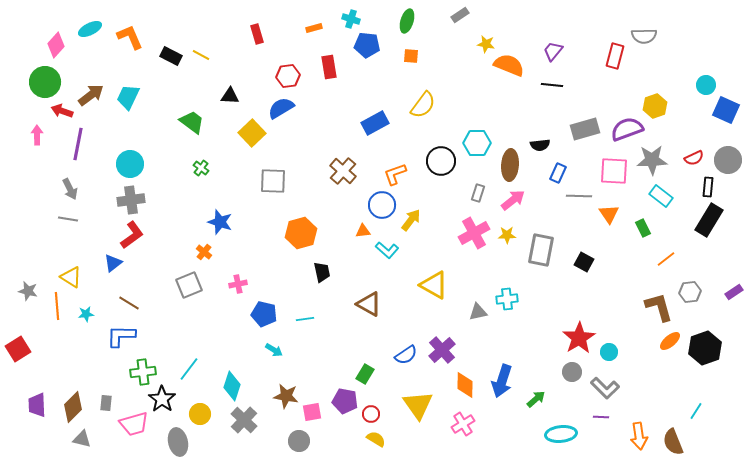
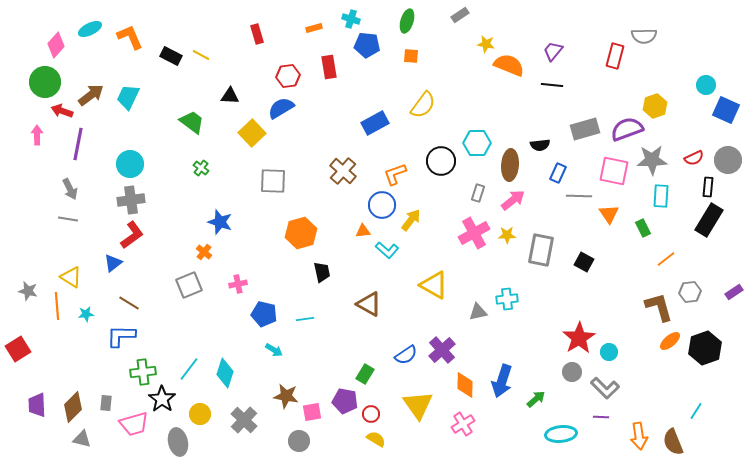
pink square at (614, 171): rotated 8 degrees clockwise
cyan rectangle at (661, 196): rotated 55 degrees clockwise
cyan diamond at (232, 386): moved 7 px left, 13 px up
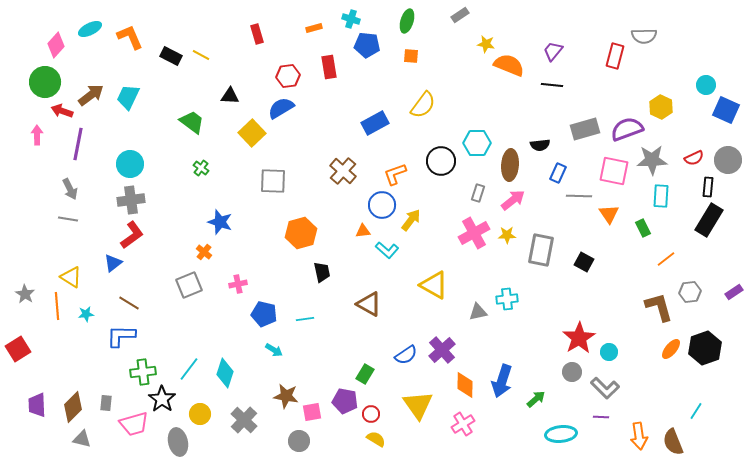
yellow hexagon at (655, 106): moved 6 px right, 1 px down; rotated 15 degrees counterclockwise
gray star at (28, 291): moved 3 px left, 3 px down; rotated 18 degrees clockwise
orange ellipse at (670, 341): moved 1 px right, 8 px down; rotated 10 degrees counterclockwise
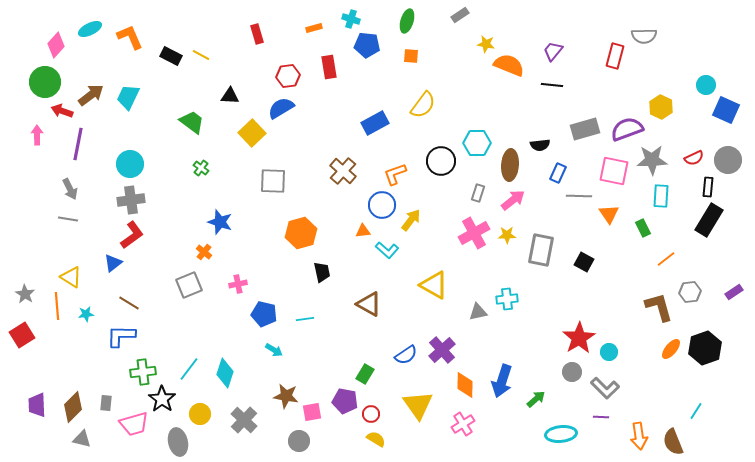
red square at (18, 349): moved 4 px right, 14 px up
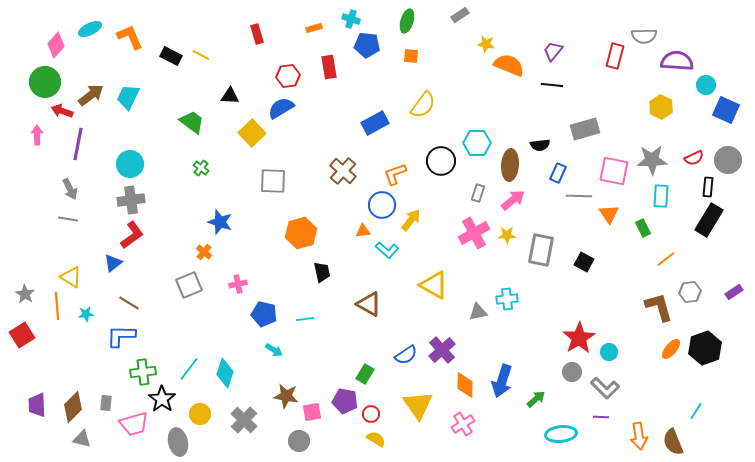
purple semicircle at (627, 129): moved 50 px right, 68 px up; rotated 24 degrees clockwise
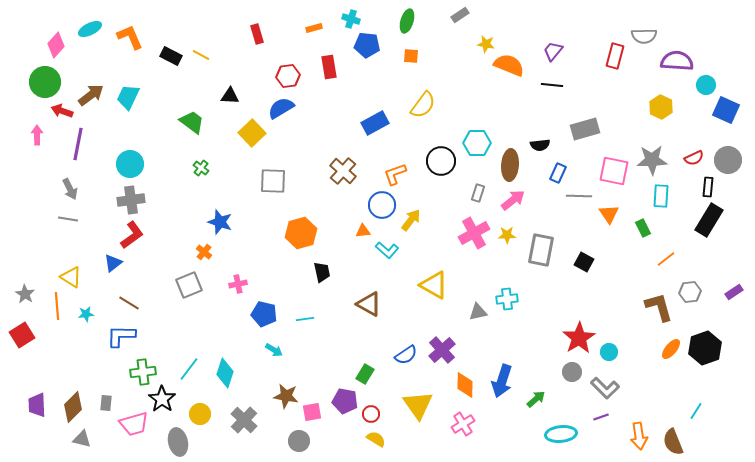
purple line at (601, 417): rotated 21 degrees counterclockwise
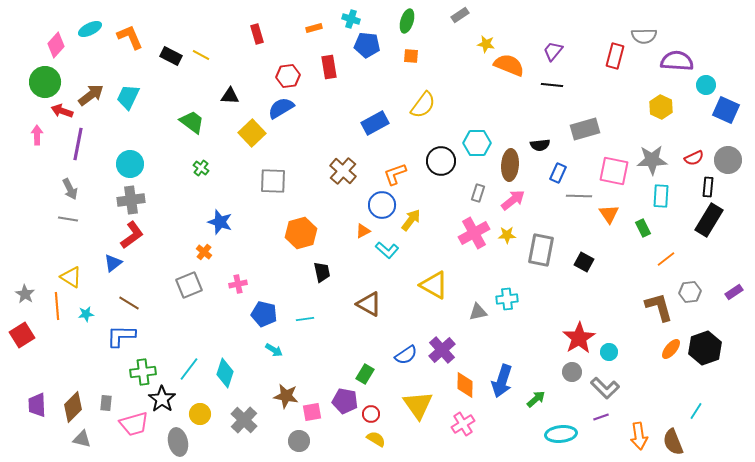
orange triangle at (363, 231): rotated 21 degrees counterclockwise
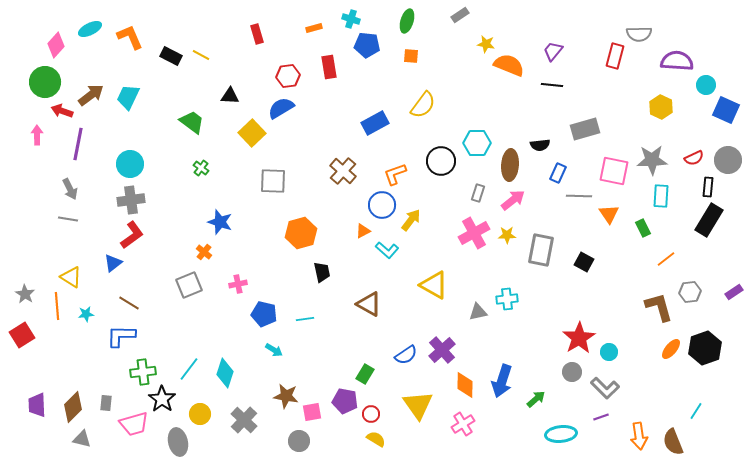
gray semicircle at (644, 36): moved 5 px left, 2 px up
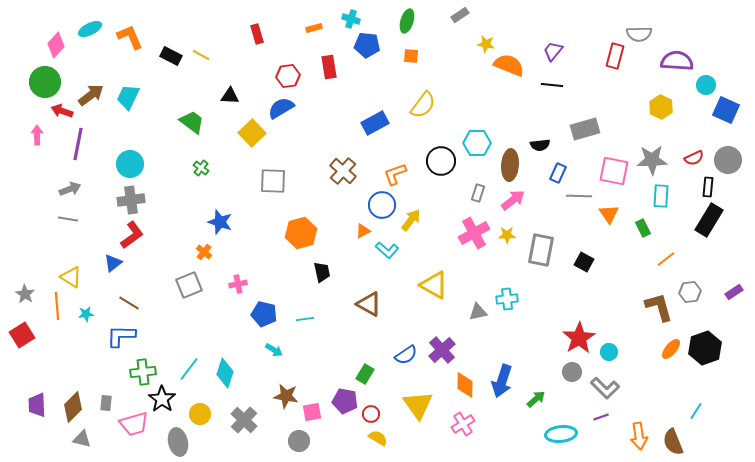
gray arrow at (70, 189): rotated 85 degrees counterclockwise
yellow semicircle at (376, 439): moved 2 px right, 1 px up
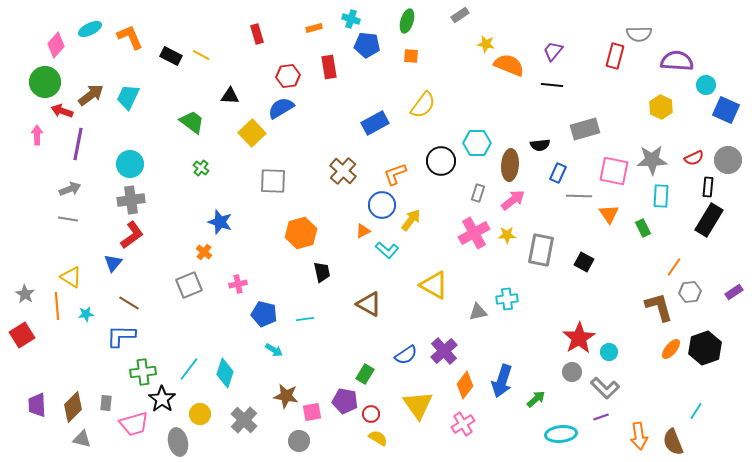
orange line at (666, 259): moved 8 px right, 8 px down; rotated 18 degrees counterclockwise
blue triangle at (113, 263): rotated 12 degrees counterclockwise
purple cross at (442, 350): moved 2 px right, 1 px down
orange diamond at (465, 385): rotated 36 degrees clockwise
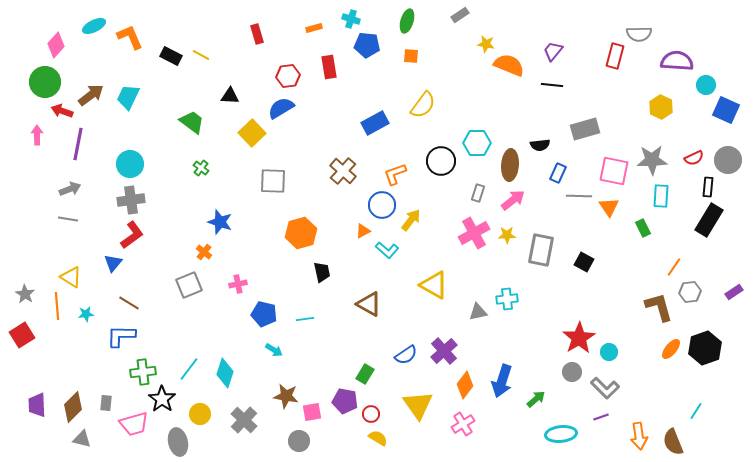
cyan ellipse at (90, 29): moved 4 px right, 3 px up
orange triangle at (609, 214): moved 7 px up
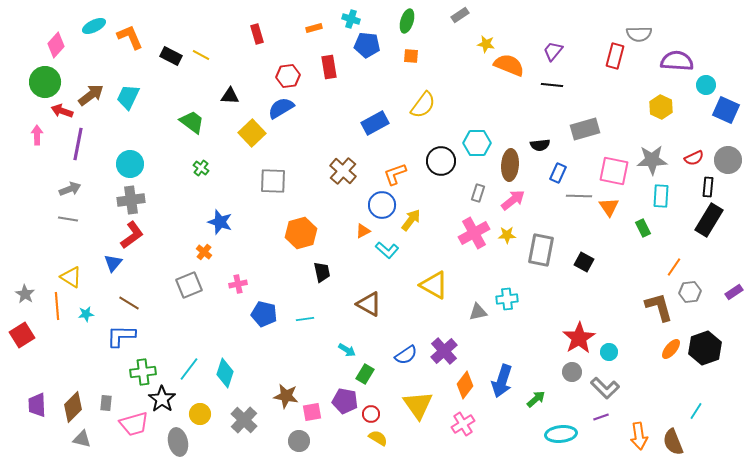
cyan arrow at (274, 350): moved 73 px right
